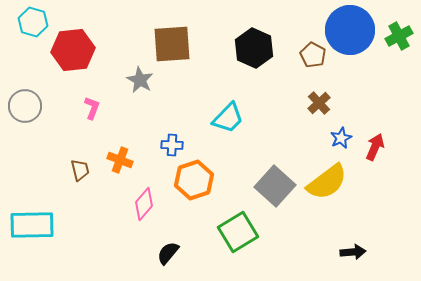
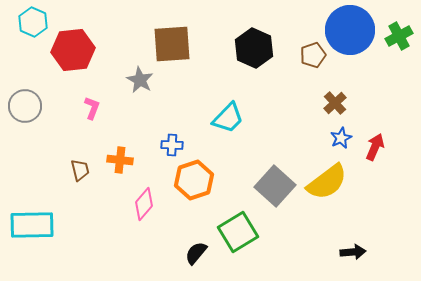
cyan hexagon: rotated 8 degrees clockwise
brown pentagon: rotated 25 degrees clockwise
brown cross: moved 16 px right
orange cross: rotated 15 degrees counterclockwise
black semicircle: moved 28 px right
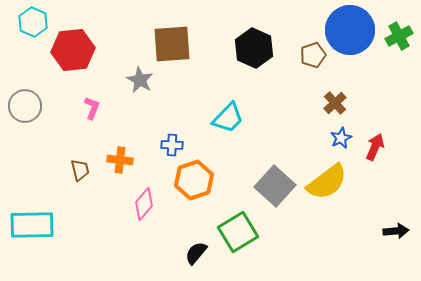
black arrow: moved 43 px right, 21 px up
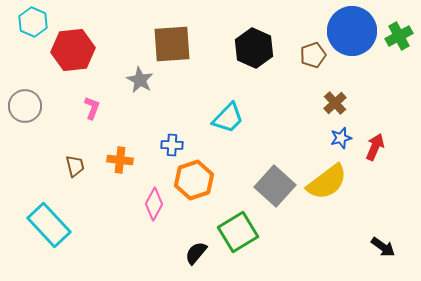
blue circle: moved 2 px right, 1 px down
blue star: rotated 10 degrees clockwise
brown trapezoid: moved 5 px left, 4 px up
pink diamond: moved 10 px right; rotated 12 degrees counterclockwise
cyan rectangle: moved 17 px right; rotated 48 degrees clockwise
black arrow: moved 13 px left, 16 px down; rotated 40 degrees clockwise
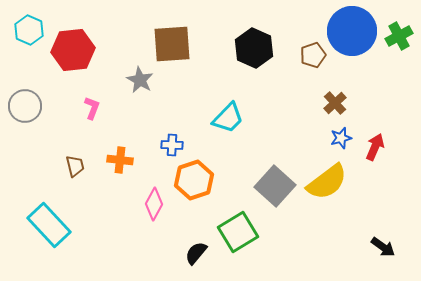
cyan hexagon: moved 4 px left, 8 px down
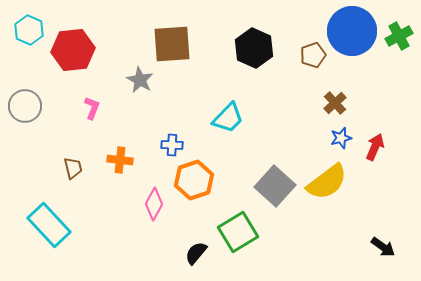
brown trapezoid: moved 2 px left, 2 px down
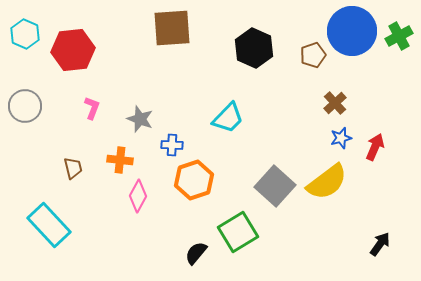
cyan hexagon: moved 4 px left, 4 px down
brown square: moved 16 px up
gray star: moved 39 px down; rotated 8 degrees counterclockwise
pink diamond: moved 16 px left, 8 px up
black arrow: moved 3 px left, 3 px up; rotated 90 degrees counterclockwise
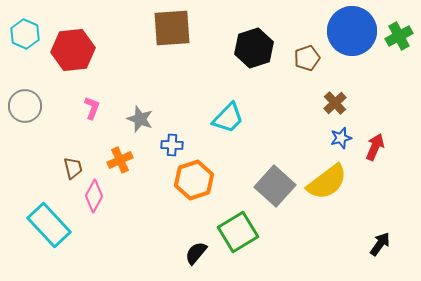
black hexagon: rotated 18 degrees clockwise
brown pentagon: moved 6 px left, 3 px down
orange cross: rotated 30 degrees counterclockwise
pink diamond: moved 44 px left
